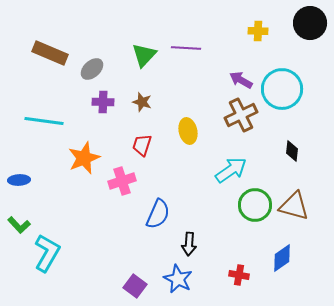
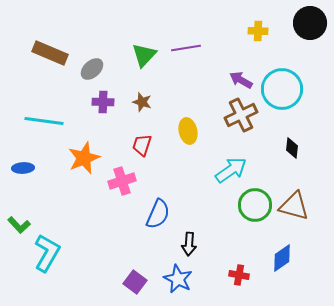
purple line: rotated 12 degrees counterclockwise
black diamond: moved 3 px up
blue ellipse: moved 4 px right, 12 px up
purple square: moved 4 px up
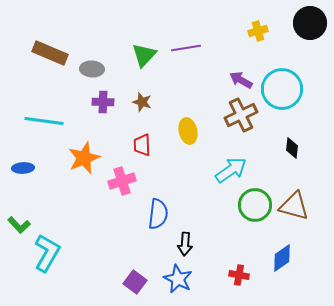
yellow cross: rotated 18 degrees counterclockwise
gray ellipse: rotated 45 degrees clockwise
red trapezoid: rotated 20 degrees counterclockwise
blue semicircle: rotated 16 degrees counterclockwise
black arrow: moved 4 px left
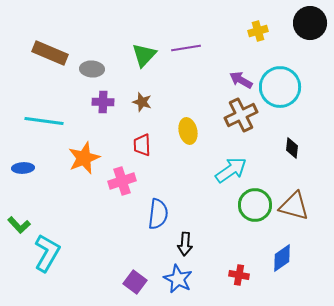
cyan circle: moved 2 px left, 2 px up
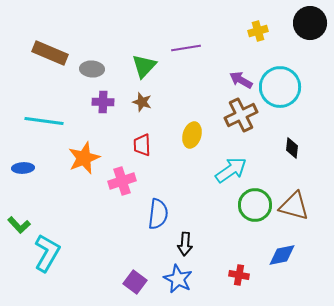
green triangle: moved 11 px down
yellow ellipse: moved 4 px right, 4 px down; rotated 30 degrees clockwise
blue diamond: moved 3 px up; rotated 24 degrees clockwise
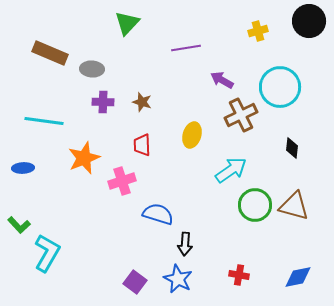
black circle: moved 1 px left, 2 px up
green triangle: moved 17 px left, 43 px up
purple arrow: moved 19 px left
blue semicircle: rotated 80 degrees counterclockwise
blue diamond: moved 16 px right, 22 px down
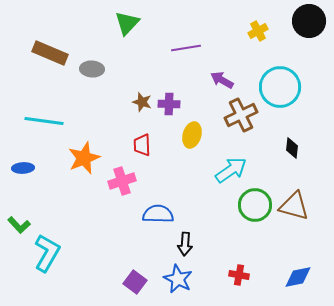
yellow cross: rotated 12 degrees counterclockwise
purple cross: moved 66 px right, 2 px down
blue semicircle: rotated 16 degrees counterclockwise
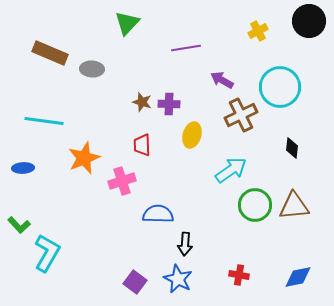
brown triangle: rotated 20 degrees counterclockwise
